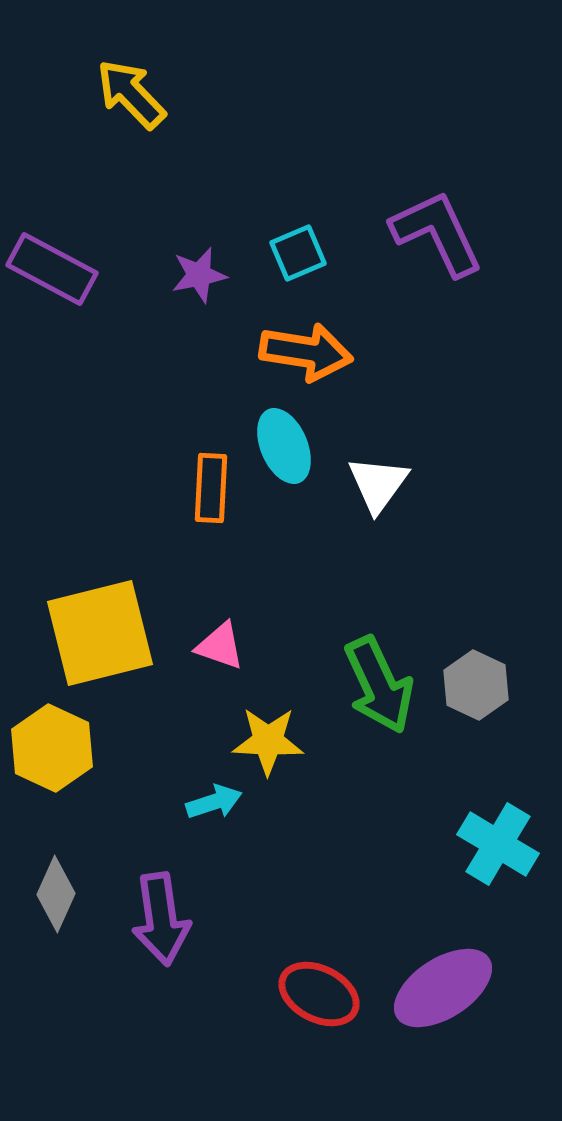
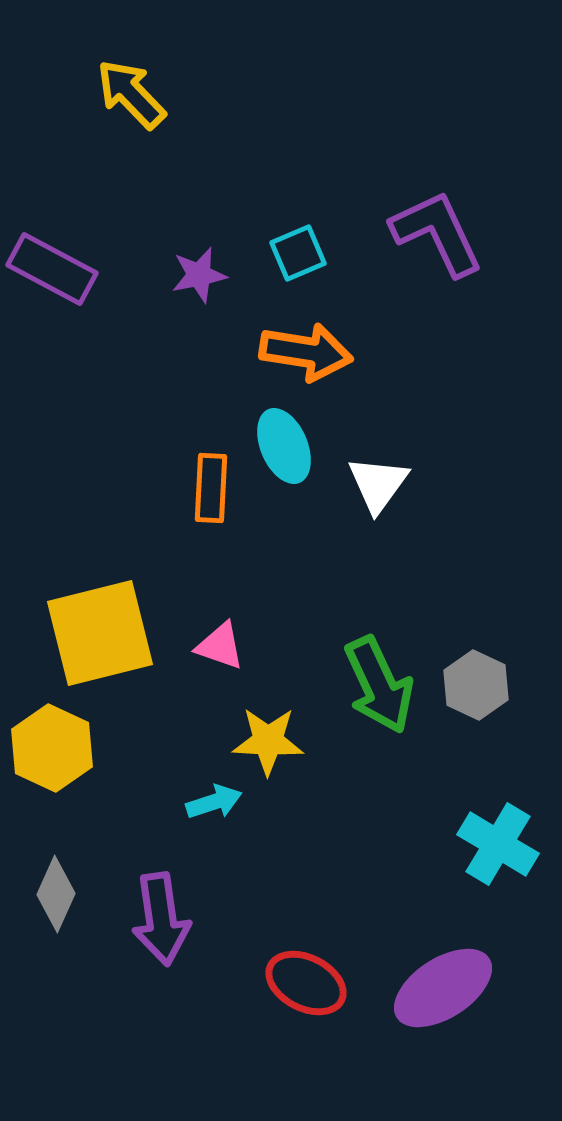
red ellipse: moved 13 px left, 11 px up
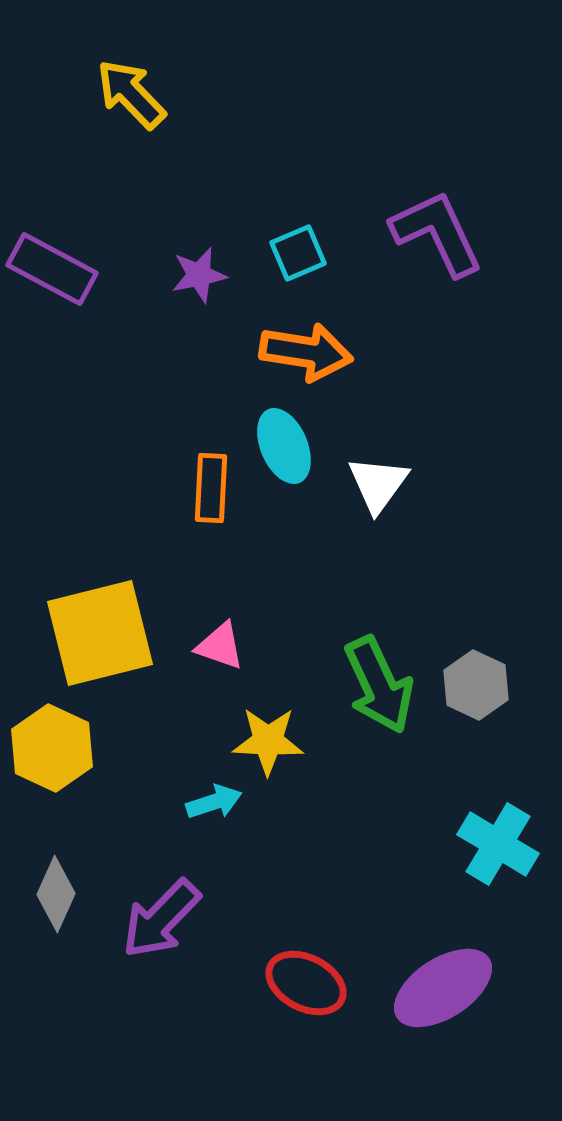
purple arrow: rotated 52 degrees clockwise
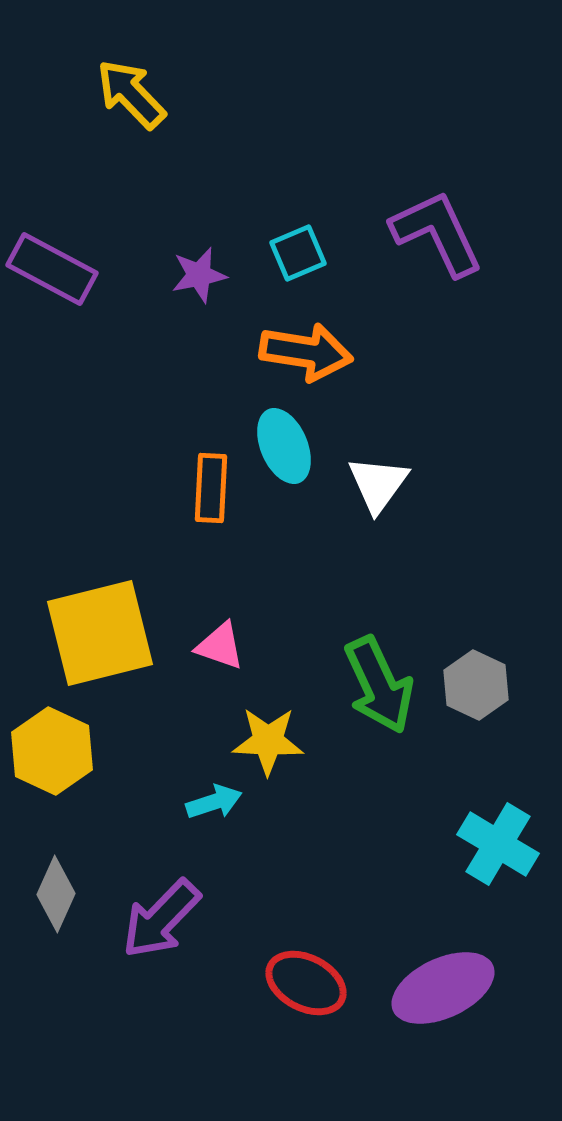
yellow hexagon: moved 3 px down
purple ellipse: rotated 8 degrees clockwise
